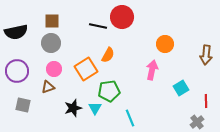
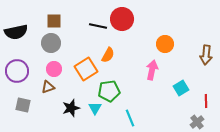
red circle: moved 2 px down
brown square: moved 2 px right
black star: moved 2 px left
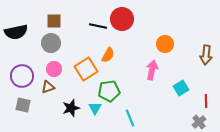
purple circle: moved 5 px right, 5 px down
gray cross: moved 2 px right
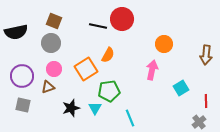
brown square: rotated 21 degrees clockwise
orange circle: moved 1 px left
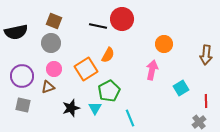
green pentagon: rotated 20 degrees counterclockwise
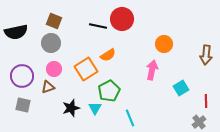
orange semicircle: rotated 28 degrees clockwise
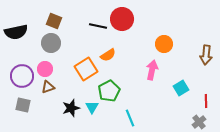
pink circle: moved 9 px left
cyan triangle: moved 3 px left, 1 px up
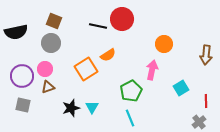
green pentagon: moved 22 px right
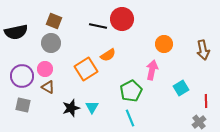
brown arrow: moved 3 px left, 5 px up; rotated 18 degrees counterclockwise
brown triangle: rotated 48 degrees clockwise
